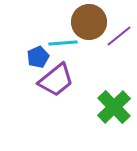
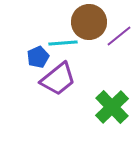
purple trapezoid: moved 2 px right, 1 px up
green cross: moved 2 px left
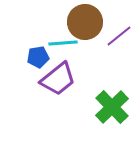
brown circle: moved 4 px left
blue pentagon: rotated 15 degrees clockwise
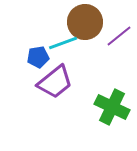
cyan line: rotated 16 degrees counterclockwise
purple trapezoid: moved 3 px left, 3 px down
green cross: rotated 20 degrees counterclockwise
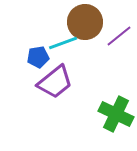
green cross: moved 4 px right, 7 px down
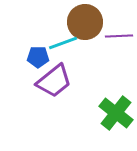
purple line: rotated 36 degrees clockwise
blue pentagon: rotated 10 degrees clockwise
purple trapezoid: moved 1 px left, 1 px up
green cross: moved 1 px up; rotated 12 degrees clockwise
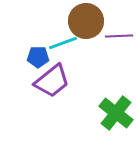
brown circle: moved 1 px right, 1 px up
purple trapezoid: moved 2 px left
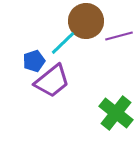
purple line: rotated 12 degrees counterclockwise
cyan line: rotated 24 degrees counterclockwise
blue pentagon: moved 4 px left, 4 px down; rotated 20 degrees counterclockwise
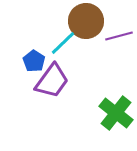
blue pentagon: rotated 20 degrees counterclockwise
purple trapezoid: rotated 15 degrees counterclockwise
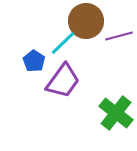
purple trapezoid: moved 11 px right
